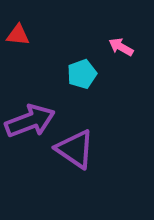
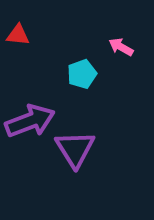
purple triangle: rotated 24 degrees clockwise
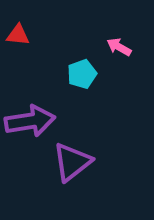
pink arrow: moved 2 px left
purple arrow: rotated 12 degrees clockwise
purple triangle: moved 3 px left, 13 px down; rotated 24 degrees clockwise
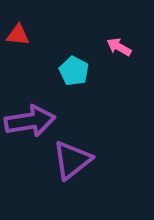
cyan pentagon: moved 8 px left, 3 px up; rotated 24 degrees counterclockwise
purple triangle: moved 2 px up
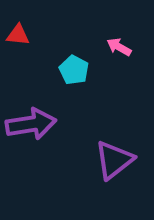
cyan pentagon: moved 1 px up
purple arrow: moved 1 px right, 3 px down
purple triangle: moved 42 px right
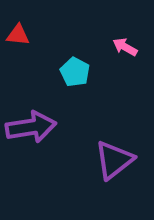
pink arrow: moved 6 px right
cyan pentagon: moved 1 px right, 2 px down
purple arrow: moved 3 px down
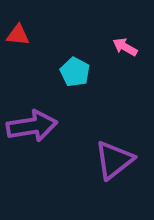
purple arrow: moved 1 px right, 1 px up
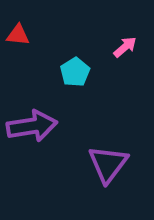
pink arrow: rotated 110 degrees clockwise
cyan pentagon: rotated 12 degrees clockwise
purple triangle: moved 6 px left, 4 px down; rotated 15 degrees counterclockwise
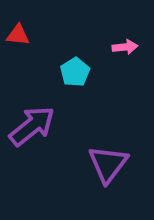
pink arrow: rotated 35 degrees clockwise
purple arrow: rotated 30 degrees counterclockwise
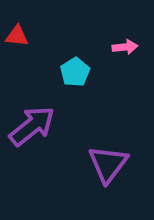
red triangle: moved 1 px left, 1 px down
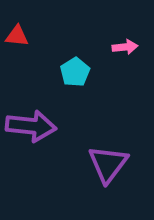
purple arrow: moved 1 px left; rotated 45 degrees clockwise
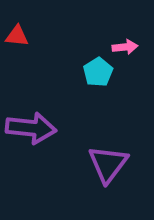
cyan pentagon: moved 23 px right
purple arrow: moved 2 px down
